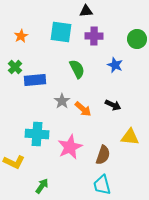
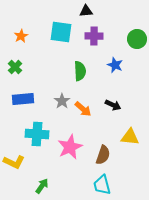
green semicircle: moved 3 px right, 2 px down; rotated 24 degrees clockwise
blue rectangle: moved 12 px left, 19 px down
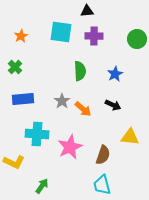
black triangle: moved 1 px right
blue star: moved 9 px down; rotated 21 degrees clockwise
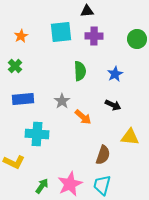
cyan square: rotated 15 degrees counterclockwise
green cross: moved 1 px up
orange arrow: moved 8 px down
pink star: moved 37 px down
cyan trapezoid: rotated 30 degrees clockwise
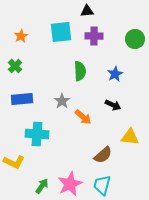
green circle: moved 2 px left
blue rectangle: moved 1 px left
brown semicircle: rotated 30 degrees clockwise
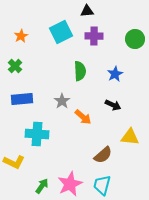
cyan square: rotated 20 degrees counterclockwise
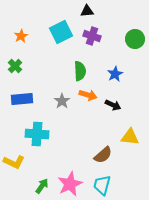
purple cross: moved 2 px left; rotated 18 degrees clockwise
orange arrow: moved 5 px right, 22 px up; rotated 24 degrees counterclockwise
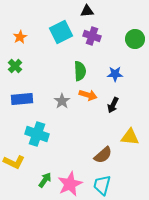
orange star: moved 1 px left, 1 px down
blue star: rotated 28 degrees clockwise
black arrow: rotated 91 degrees clockwise
cyan cross: rotated 15 degrees clockwise
green arrow: moved 3 px right, 6 px up
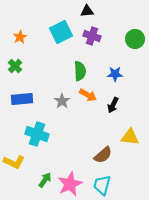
orange arrow: rotated 12 degrees clockwise
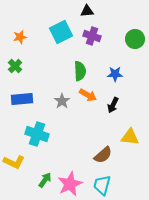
orange star: rotated 16 degrees clockwise
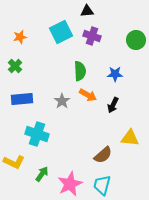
green circle: moved 1 px right, 1 px down
yellow triangle: moved 1 px down
green arrow: moved 3 px left, 6 px up
